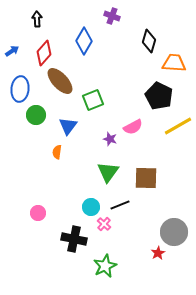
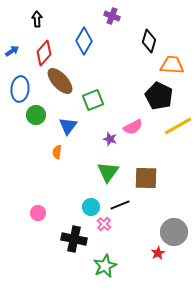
orange trapezoid: moved 2 px left, 2 px down
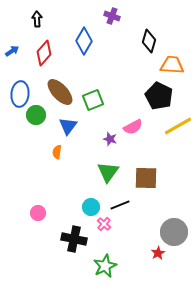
brown ellipse: moved 11 px down
blue ellipse: moved 5 px down
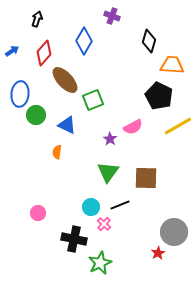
black arrow: rotated 21 degrees clockwise
brown ellipse: moved 5 px right, 12 px up
blue triangle: moved 1 px left, 1 px up; rotated 42 degrees counterclockwise
purple star: rotated 16 degrees clockwise
green star: moved 5 px left, 3 px up
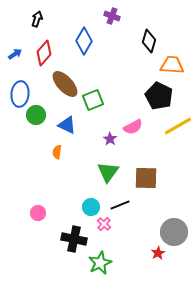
blue arrow: moved 3 px right, 3 px down
brown ellipse: moved 4 px down
